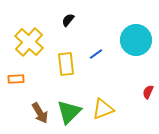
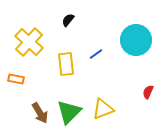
orange rectangle: rotated 14 degrees clockwise
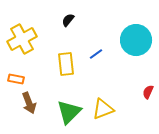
yellow cross: moved 7 px left, 3 px up; rotated 20 degrees clockwise
brown arrow: moved 11 px left, 10 px up; rotated 10 degrees clockwise
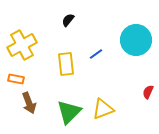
yellow cross: moved 6 px down
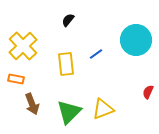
yellow cross: moved 1 px right, 1 px down; rotated 16 degrees counterclockwise
brown arrow: moved 3 px right, 1 px down
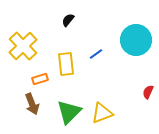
orange rectangle: moved 24 px right; rotated 28 degrees counterclockwise
yellow triangle: moved 1 px left, 4 px down
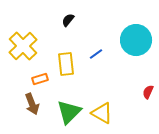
yellow triangle: rotated 50 degrees clockwise
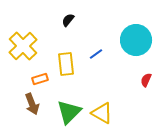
red semicircle: moved 2 px left, 12 px up
